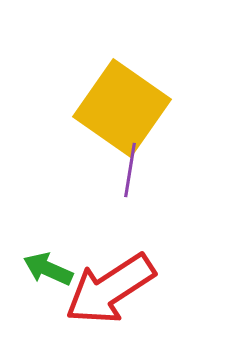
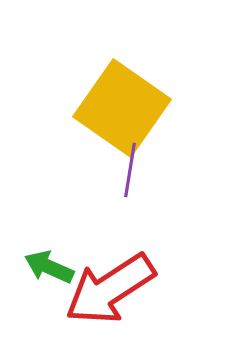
green arrow: moved 1 px right, 2 px up
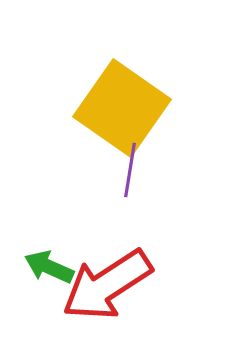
red arrow: moved 3 px left, 4 px up
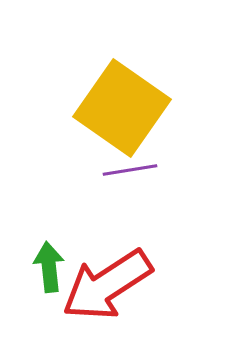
purple line: rotated 72 degrees clockwise
green arrow: rotated 60 degrees clockwise
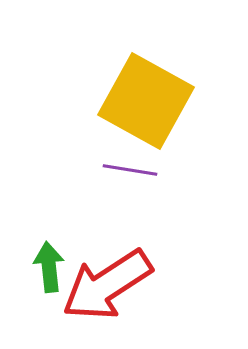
yellow square: moved 24 px right, 7 px up; rotated 6 degrees counterclockwise
purple line: rotated 18 degrees clockwise
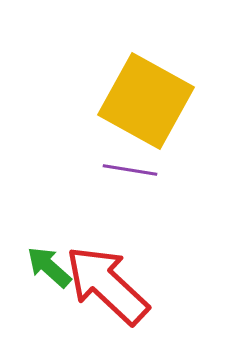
green arrow: rotated 42 degrees counterclockwise
red arrow: rotated 76 degrees clockwise
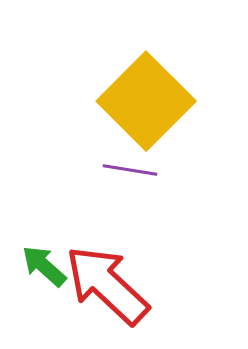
yellow square: rotated 16 degrees clockwise
green arrow: moved 5 px left, 1 px up
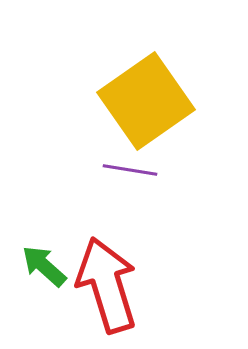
yellow square: rotated 10 degrees clockwise
red arrow: rotated 30 degrees clockwise
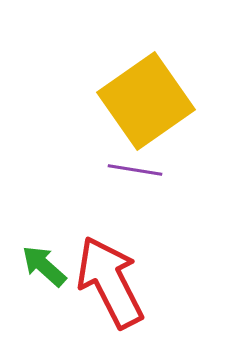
purple line: moved 5 px right
red arrow: moved 3 px right, 3 px up; rotated 10 degrees counterclockwise
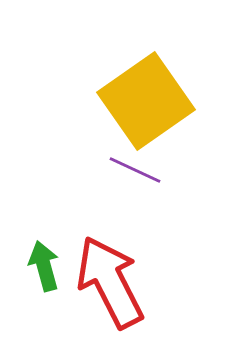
purple line: rotated 16 degrees clockwise
green arrow: rotated 33 degrees clockwise
